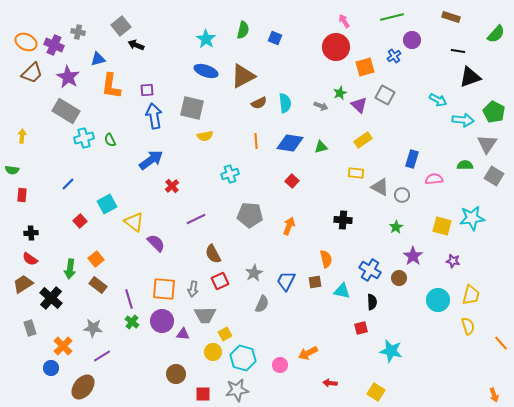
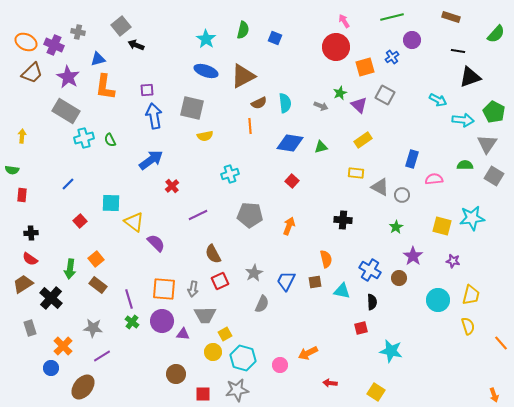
blue cross at (394, 56): moved 2 px left, 1 px down
orange L-shape at (111, 86): moved 6 px left, 1 px down
orange line at (256, 141): moved 6 px left, 15 px up
cyan square at (107, 204): moved 4 px right, 1 px up; rotated 30 degrees clockwise
purple line at (196, 219): moved 2 px right, 4 px up
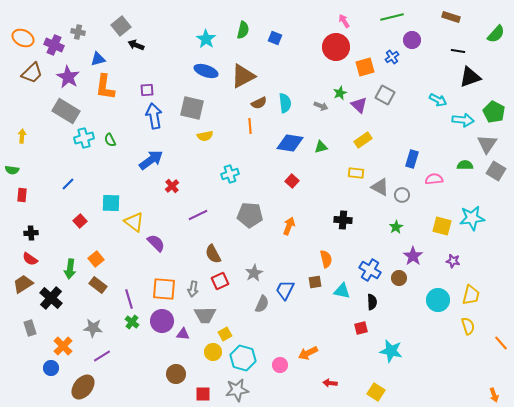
orange ellipse at (26, 42): moved 3 px left, 4 px up
gray square at (494, 176): moved 2 px right, 5 px up
blue trapezoid at (286, 281): moved 1 px left, 9 px down
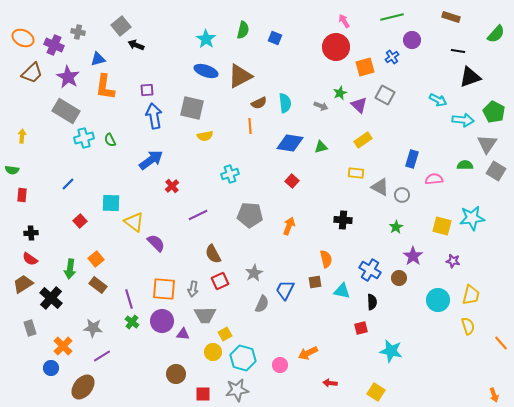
brown triangle at (243, 76): moved 3 px left
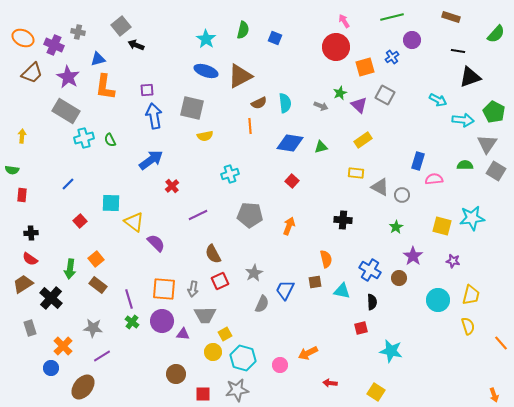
blue rectangle at (412, 159): moved 6 px right, 2 px down
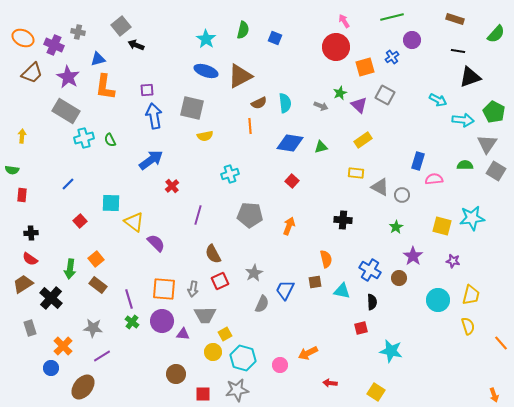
brown rectangle at (451, 17): moved 4 px right, 2 px down
purple line at (198, 215): rotated 48 degrees counterclockwise
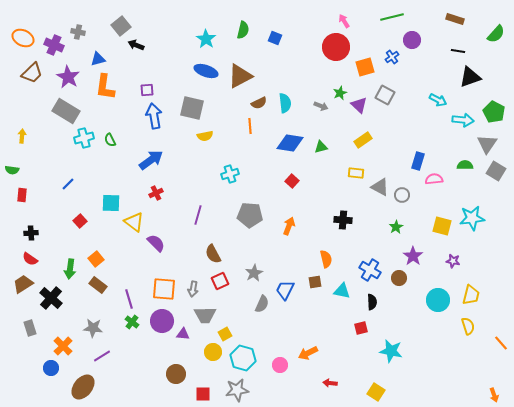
red cross at (172, 186): moved 16 px left, 7 px down; rotated 16 degrees clockwise
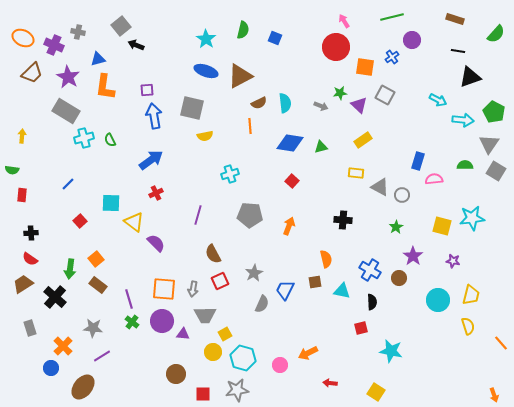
orange square at (365, 67): rotated 24 degrees clockwise
green star at (340, 93): rotated 16 degrees clockwise
gray triangle at (487, 144): moved 2 px right
black cross at (51, 298): moved 4 px right, 1 px up
